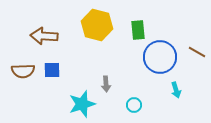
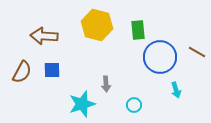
brown semicircle: moved 1 px left, 1 px down; rotated 60 degrees counterclockwise
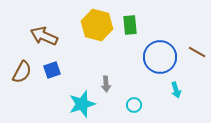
green rectangle: moved 8 px left, 5 px up
brown arrow: rotated 20 degrees clockwise
blue square: rotated 18 degrees counterclockwise
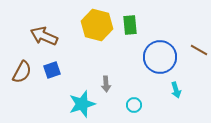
brown line: moved 2 px right, 2 px up
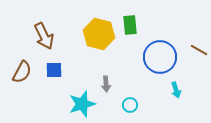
yellow hexagon: moved 2 px right, 9 px down
brown arrow: rotated 140 degrees counterclockwise
blue square: moved 2 px right; rotated 18 degrees clockwise
cyan circle: moved 4 px left
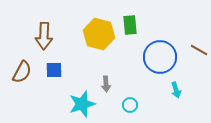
brown arrow: rotated 28 degrees clockwise
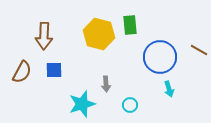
cyan arrow: moved 7 px left, 1 px up
